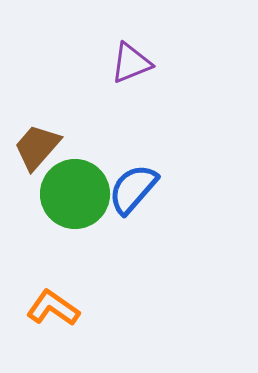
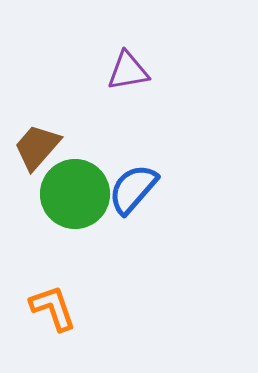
purple triangle: moved 3 px left, 8 px down; rotated 12 degrees clockwise
orange L-shape: rotated 36 degrees clockwise
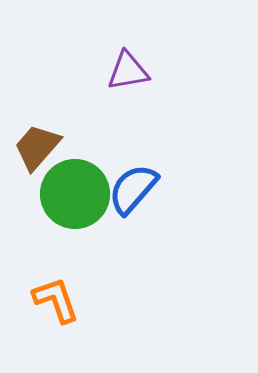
orange L-shape: moved 3 px right, 8 px up
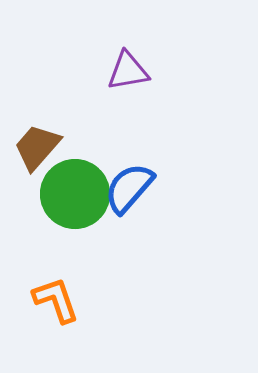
blue semicircle: moved 4 px left, 1 px up
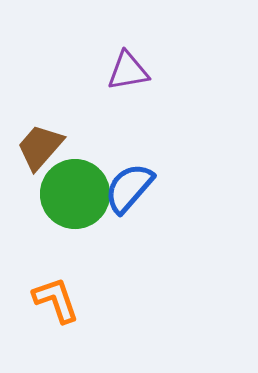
brown trapezoid: moved 3 px right
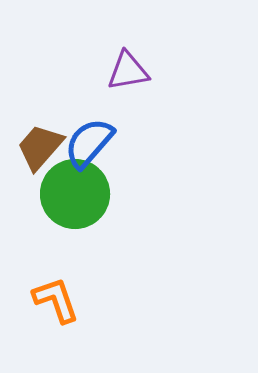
blue semicircle: moved 40 px left, 45 px up
